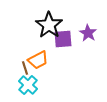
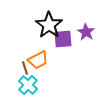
purple star: moved 2 px left, 1 px up
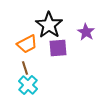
purple square: moved 5 px left, 9 px down
orange trapezoid: moved 11 px left, 16 px up
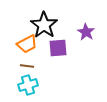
black star: moved 5 px left
brown line: moved 2 px right, 2 px up; rotated 64 degrees counterclockwise
cyan cross: rotated 30 degrees clockwise
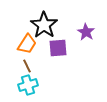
orange trapezoid: rotated 30 degrees counterclockwise
brown line: rotated 56 degrees clockwise
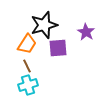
black star: rotated 20 degrees clockwise
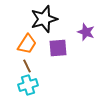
black star: moved 6 px up
purple star: rotated 12 degrees counterclockwise
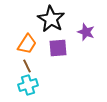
black star: moved 7 px right; rotated 24 degrees counterclockwise
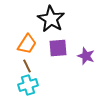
purple star: moved 24 px down
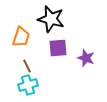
black star: rotated 16 degrees counterclockwise
orange trapezoid: moved 6 px left, 7 px up; rotated 15 degrees counterclockwise
purple star: moved 2 px down
